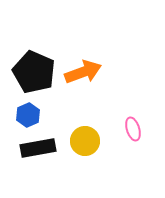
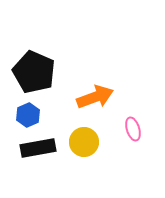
orange arrow: moved 12 px right, 25 px down
yellow circle: moved 1 px left, 1 px down
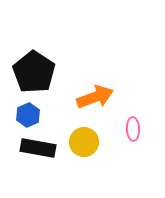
black pentagon: rotated 9 degrees clockwise
pink ellipse: rotated 15 degrees clockwise
black rectangle: rotated 20 degrees clockwise
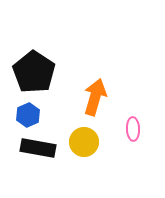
orange arrow: rotated 54 degrees counterclockwise
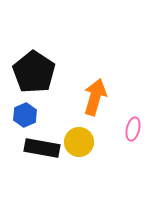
blue hexagon: moved 3 px left
pink ellipse: rotated 15 degrees clockwise
yellow circle: moved 5 px left
black rectangle: moved 4 px right
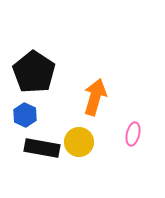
blue hexagon: rotated 10 degrees counterclockwise
pink ellipse: moved 5 px down
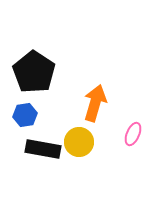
orange arrow: moved 6 px down
blue hexagon: rotated 25 degrees clockwise
pink ellipse: rotated 10 degrees clockwise
black rectangle: moved 1 px right, 1 px down
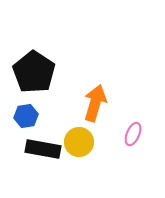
blue hexagon: moved 1 px right, 1 px down
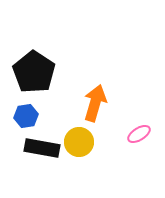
pink ellipse: moved 6 px right; rotated 35 degrees clockwise
black rectangle: moved 1 px left, 1 px up
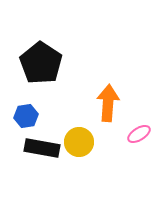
black pentagon: moved 7 px right, 9 px up
orange arrow: moved 13 px right; rotated 12 degrees counterclockwise
